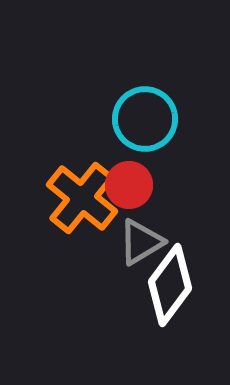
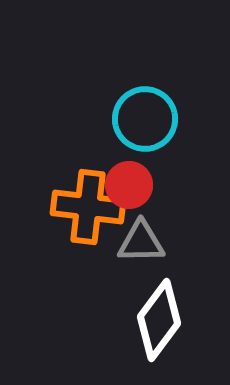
orange cross: moved 6 px right, 9 px down; rotated 32 degrees counterclockwise
gray triangle: rotated 30 degrees clockwise
white diamond: moved 11 px left, 35 px down
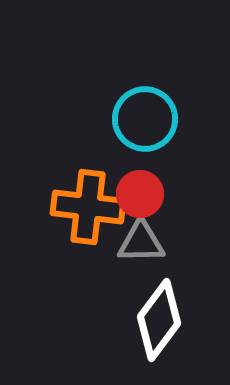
red circle: moved 11 px right, 9 px down
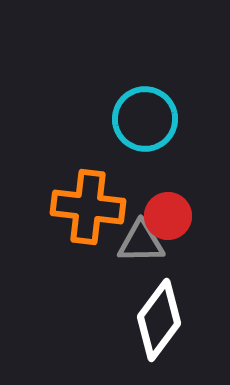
red circle: moved 28 px right, 22 px down
